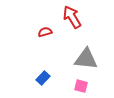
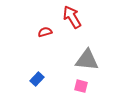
gray triangle: moved 1 px right, 1 px down
blue rectangle: moved 6 px left, 1 px down
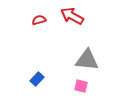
red arrow: moved 1 px up; rotated 30 degrees counterclockwise
red semicircle: moved 6 px left, 12 px up
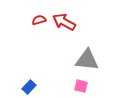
red arrow: moved 8 px left, 6 px down
blue rectangle: moved 8 px left, 8 px down
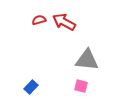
blue rectangle: moved 2 px right
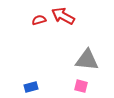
red arrow: moved 1 px left, 6 px up
blue rectangle: rotated 32 degrees clockwise
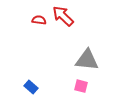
red arrow: rotated 15 degrees clockwise
red semicircle: rotated 24 degrees clockwise
blue rectangle: rotated 56 degrees clockwise
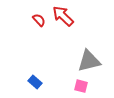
red semicircle: rotated 40 degrees clockwise
gray triangle: moved 2 px right, 1 px down; rotated 20 degrees counterclockwise
blue rectangle: moved 4 px right, 5 px up
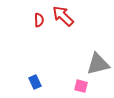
red semicircle: rotated 40 degrees clockwise
gray triangle: moved 9 px right, 3 px down
blue rectangle: rotated 24 degrees clockwise
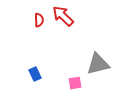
blue rectangle: moved 8 px up
pink square: moved 6 px left, 3 px up; rotated 24 degrees counterclockwise
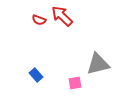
red arrow: moved 1 px left
red semicircle: rotated 112 degrees clockwise
blue rectangle: moved 1 px right, 1 px down; rotated 16 degrees counterclockwise
